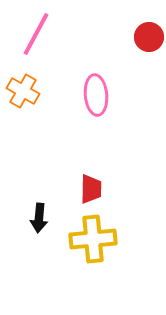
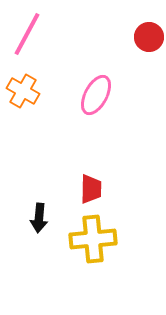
pink line: moved 9 px left
pink ellipse: rotated 33 degrees clockwise
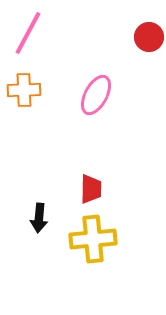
pink line: moved 1 px right, 1 px up
orange cross: moved 1 px right, 1 px up; rotated 32 degrees counterclockwise
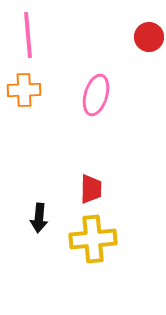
pink line: moved 2 px down; rotated 33 degrees counterclockwise
pink ellipse: rotated 12 degrees counterclockwise
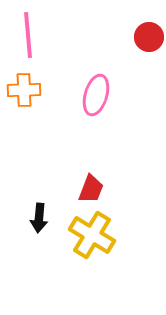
red trapezoid: rotated 20 degrees clockwise
yellow cross: moved 1 px left, 4 px up; rotated 36 degrees clockwise
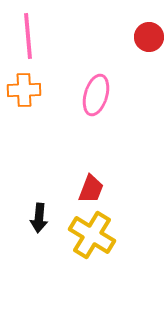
pink line: moved 1 px down
